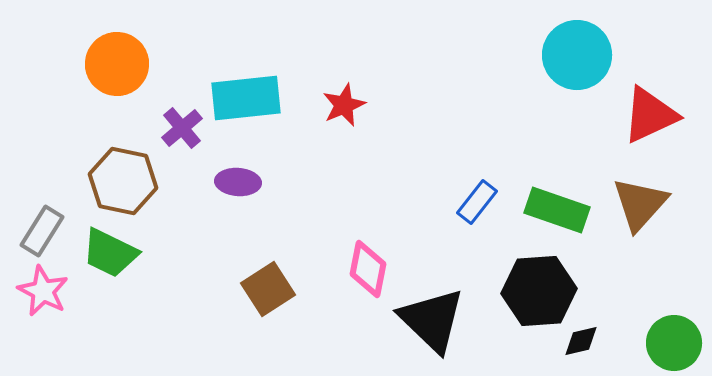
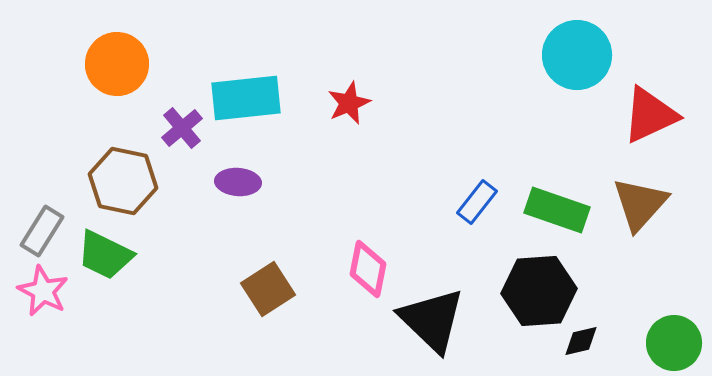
red star: moved 5 px right, 2 px up
green trapezoid: moved 5 px left, 2 px down
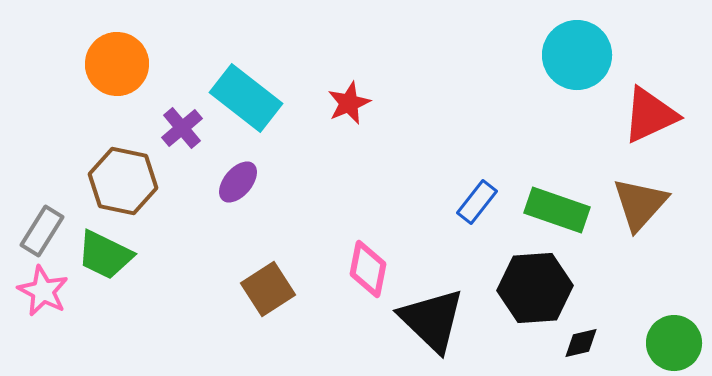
cyan rectangle: rotated 44 degrees clockwise
purple ellipse: rotated 54 degrees counterclockwise
black hexagon: moved 4 px left, 3 px up
black diamond: moved 2 px down
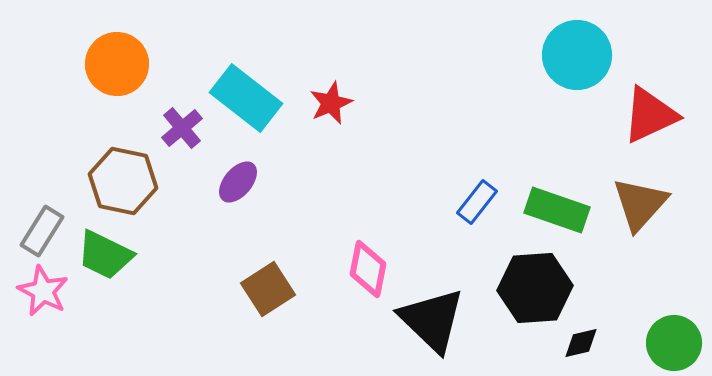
red star: moved 18 px left
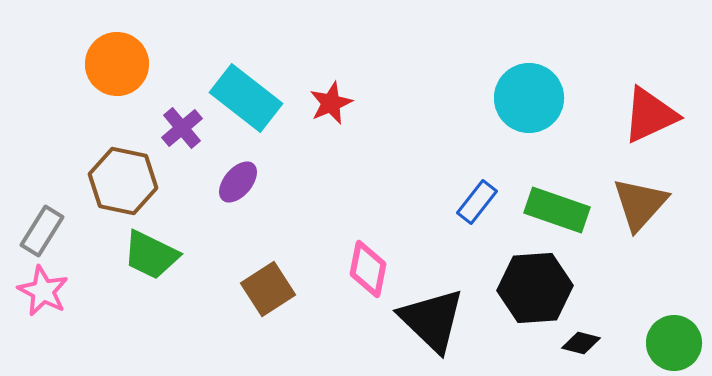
cyan circle: moved 48 px left, 43 px down
green trapezoid: moved 46 px right
black diamond: rotated 27 degrees clockwise
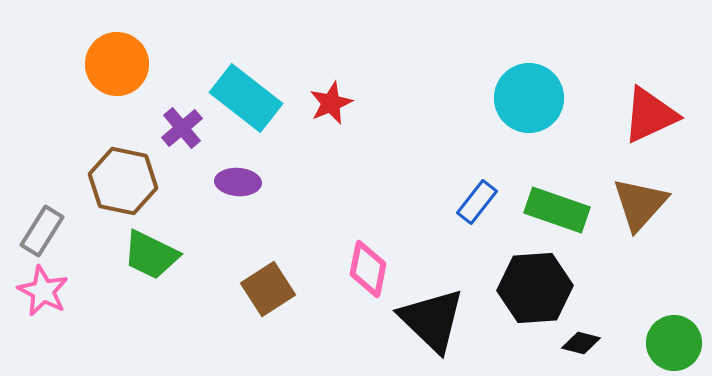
purple ellipse: rotated 54 degrees clockwise
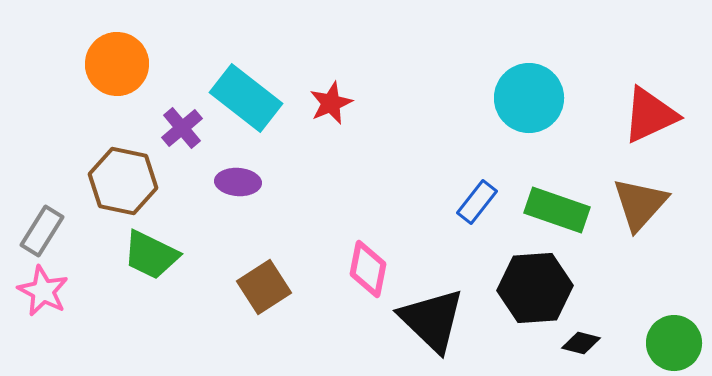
brown square: moved 4 px left, 2 px up
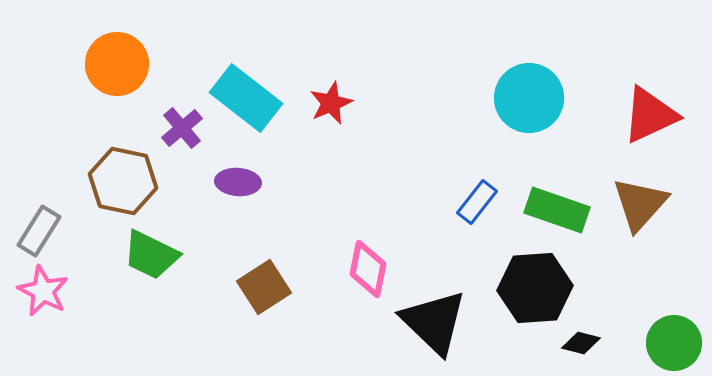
gray rectangle: moved 3 px left
black triangle: moved 2 px right, 2 px down
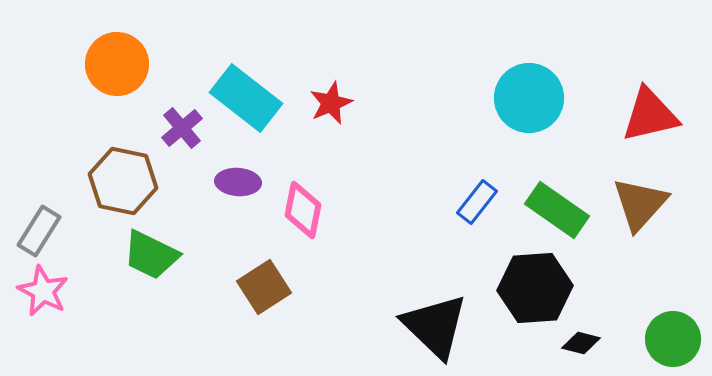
red triangle: rotated 12 degrees clockwise
green rectangle: rotated 16 degrees clockwise
pink diamond: moved 65 px left, 59 px up
black triangle: moved 1 px right, 4 px down
green circle: moved 1 px left, 4 px up
